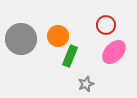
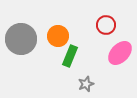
pink ellipse: moved 6 px right, 1 px down
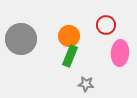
orange circle: moved 11 px right
pink ellipse: rotated 40 degrees counterclockwise
gray star: rotated 28 degrees clockwise
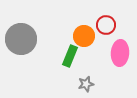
orange circle: moved 15 px right
gray star: rotated 21 degrees counterclockwise
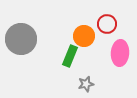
red circle: moved 1 px right, 1 px up
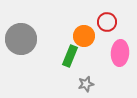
red circle: moved 2 px up
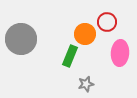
orange circle: moved 1 px right, 2 px up
